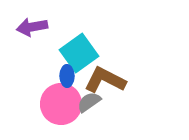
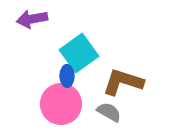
purple arrow: moved 8 px up
brown L-shape: moved 18 px right, 2 px down; rotated 9 degrees counterclockwise
gray semicircle: moved 20 px right, 10 px down; rotated 65 degrees clockwise
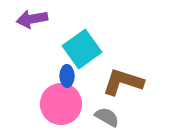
cyan square: moved 3 px right, 4 px up
gray semicircle: moved 2 px left, 5 px down
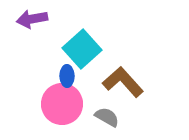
cyan square: rotated 6 degrees counterclockwise
brown L-shape: rotated 30 degrees clockwise
pink circle: moved 1 px right
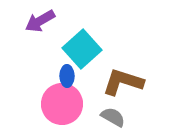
purple arrow: moved 8 px right, 2 px down; rotated 20 degrees counterclockwise
brown L-shape: rotated 30 degrees counterclockwise
gray semicircle: moved 6 px right
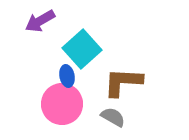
blue ellipse: rotated 10 degrees counterclockwise
brown L-shape: rotated 15 degrees counterclockwise
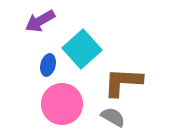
blue ellipse: moved 19 px left, 11 px up; rotated 25 degrees clockwise
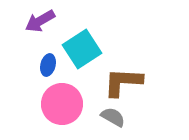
cyan square: rotated 9 degrees clockwise
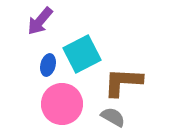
purple arrow: rotated 20 degrees counterclockwise
cyan square: moved 5 px down; rotated 6 degrees clockwise
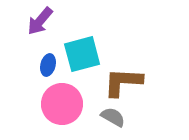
cyan square: rotated 12 degrees clockwise
